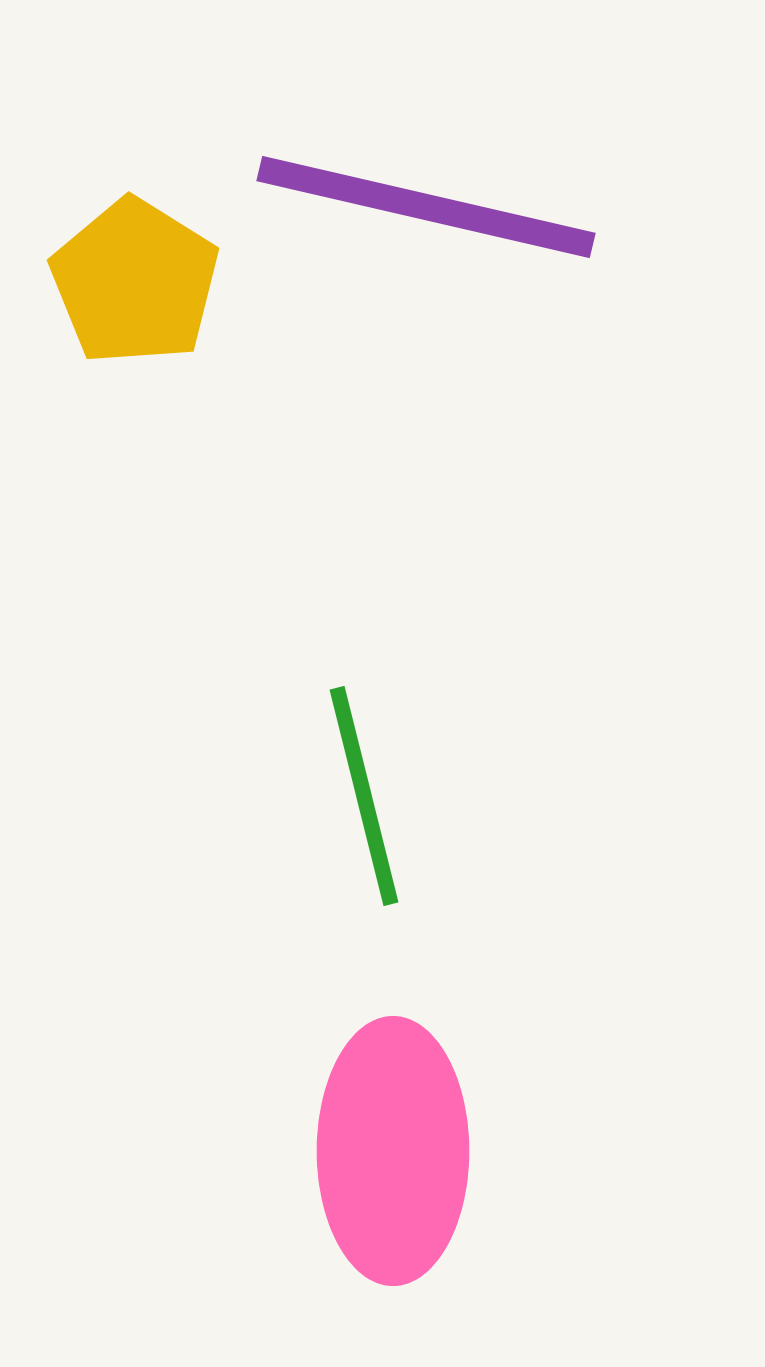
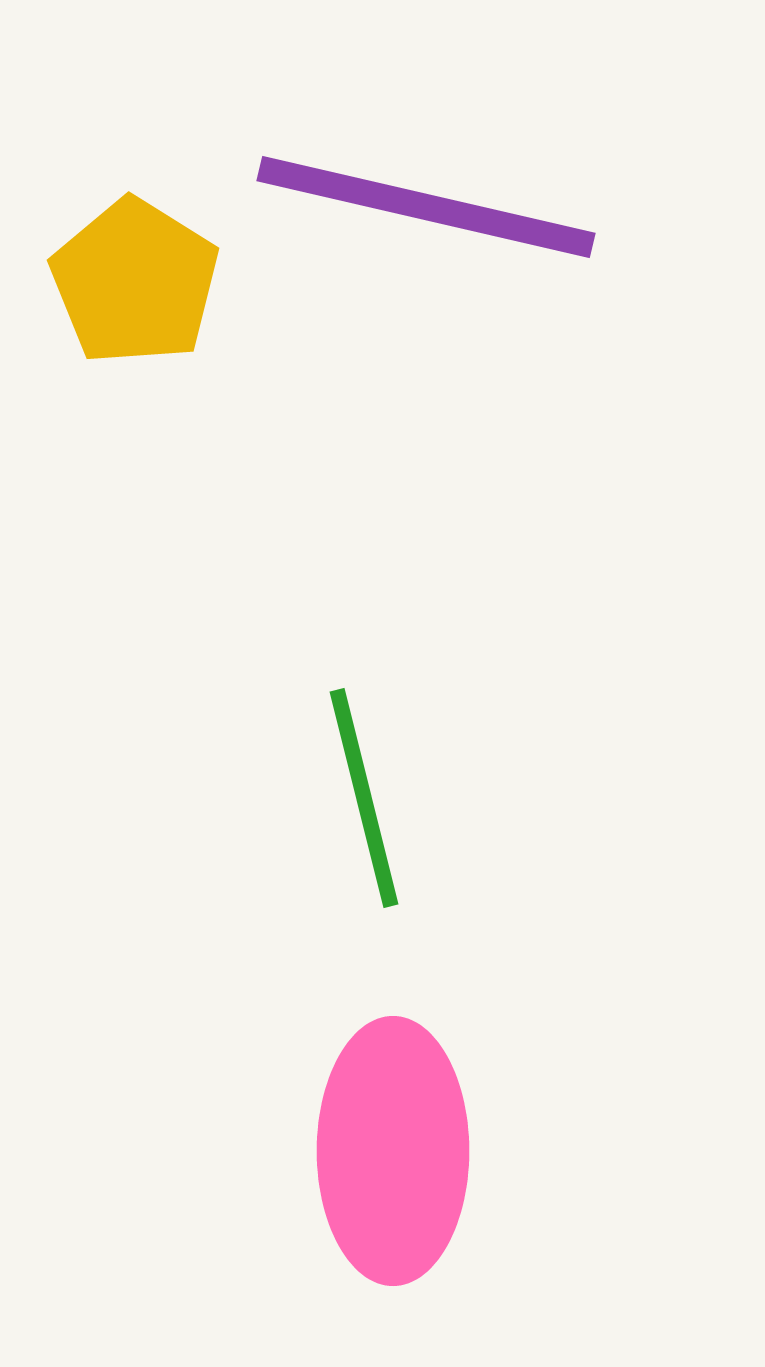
green line: moved 2 px down
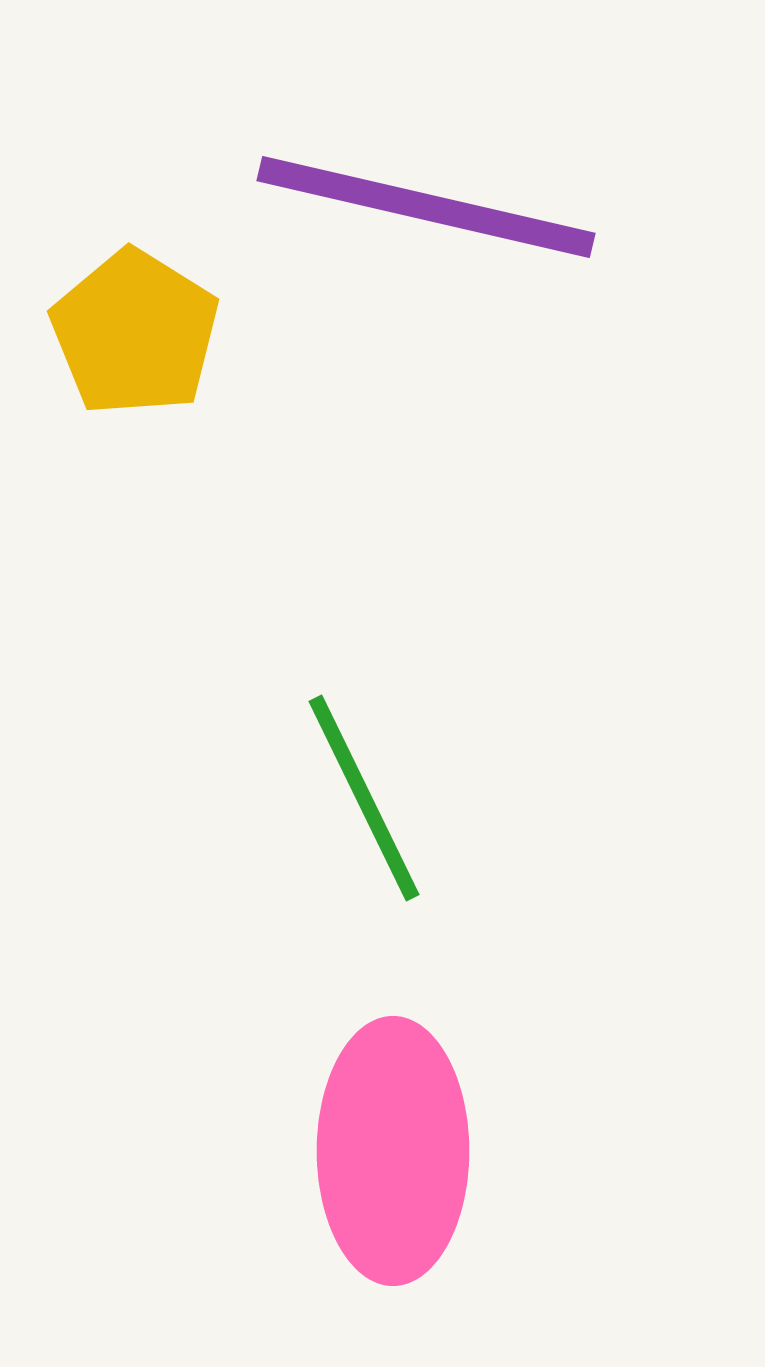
yellow pentagon: moved 51 px down
green line: rotated 12 degrees counterclockwise
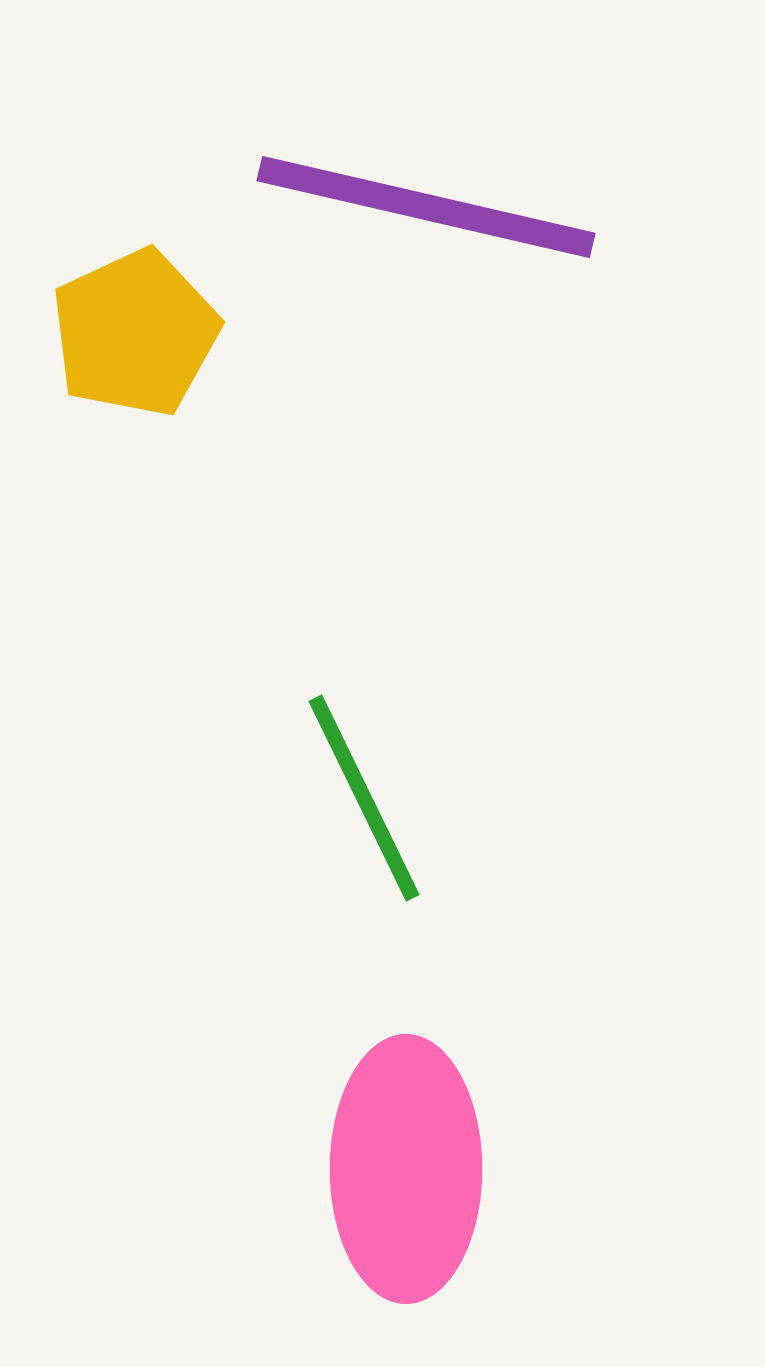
yellow pentagon: rotated 15 degrees clockwise
pink ellipse: moved 13 px right, 18 px down
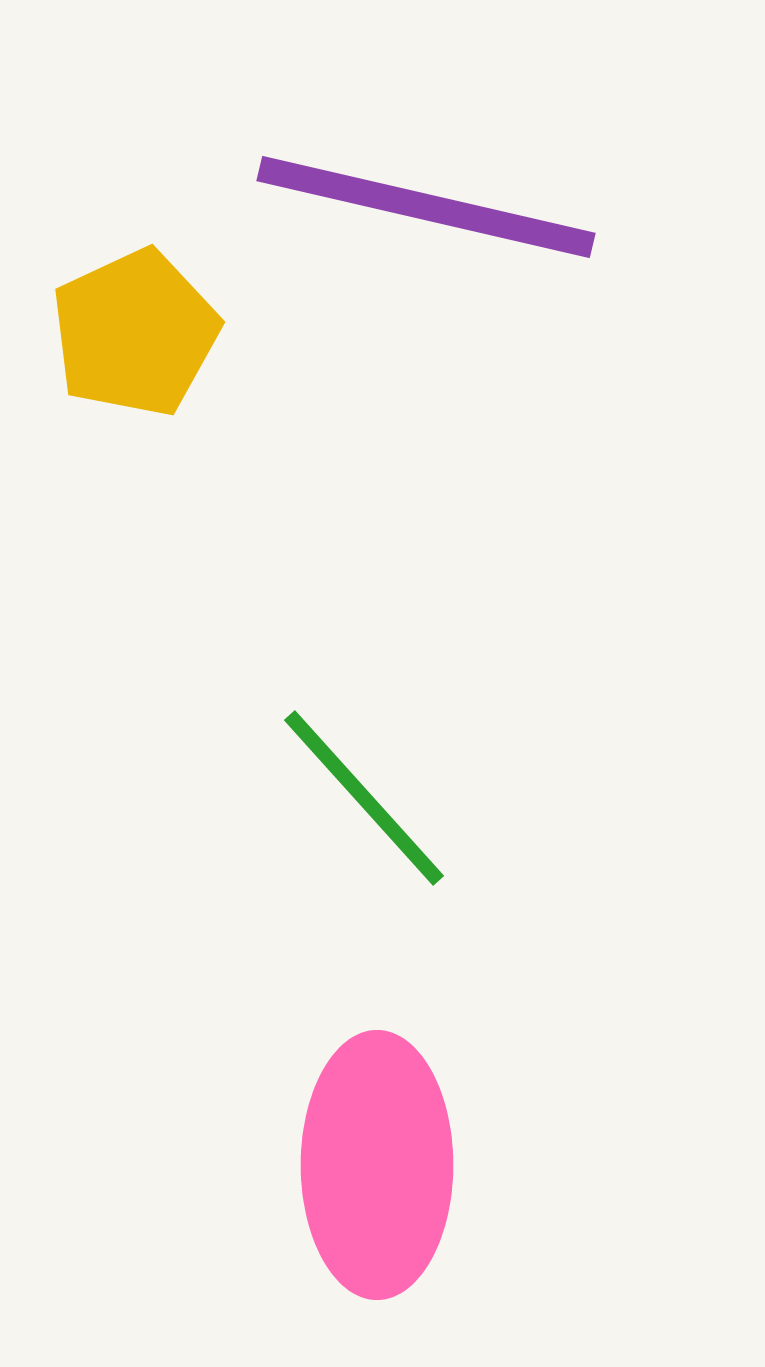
green line: rotated 16 degrees counterclockwise
pink ellipse: moved 29 px left, 4 px up
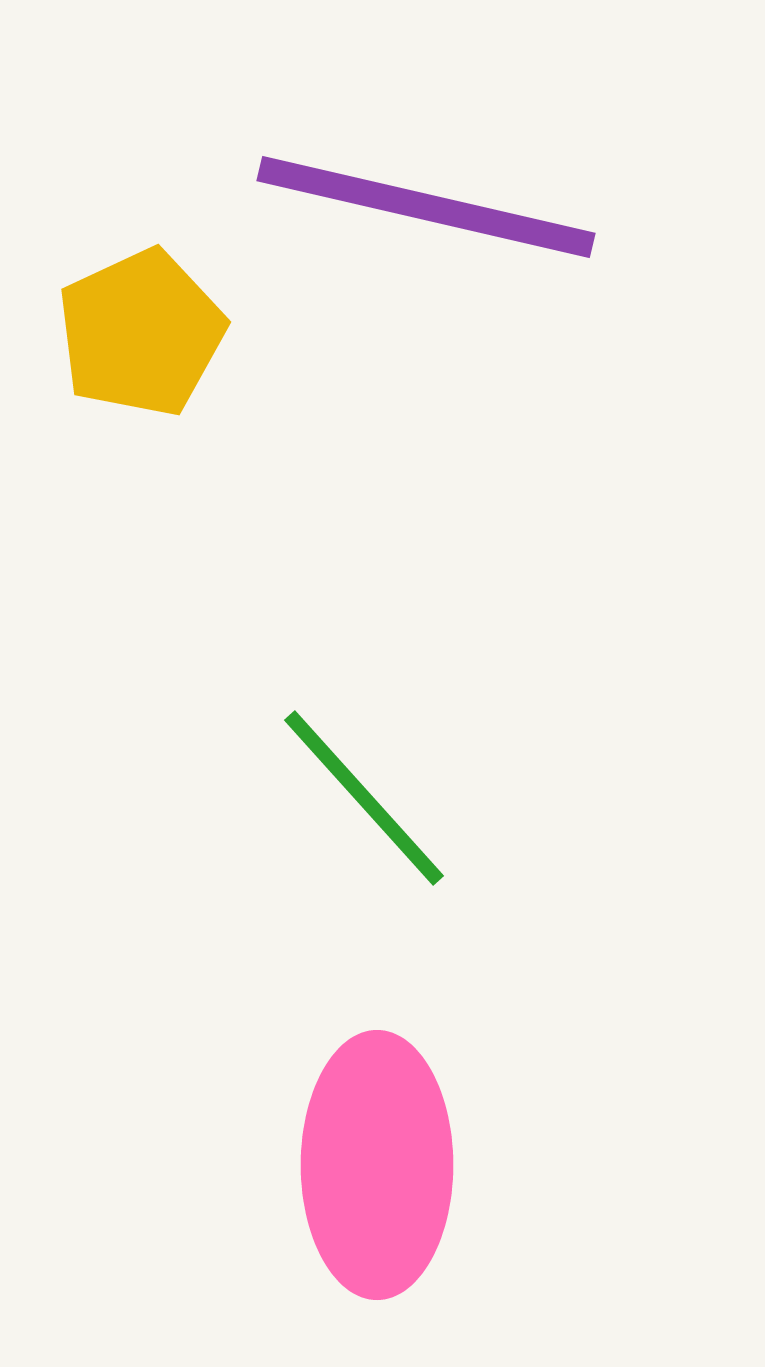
yellow pentagon: moved 6 px right
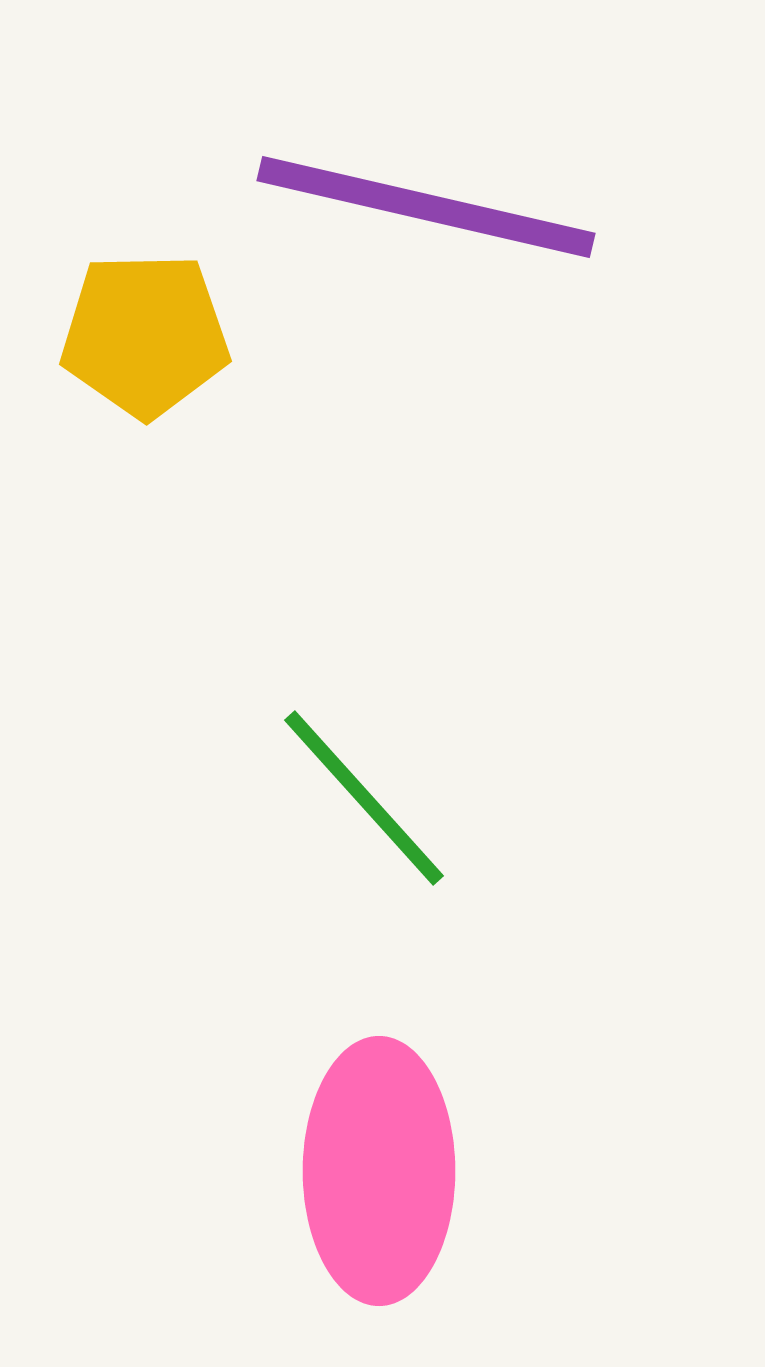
yellow pentagon: moved 4 px right, 2 px down; rotated 24 degrees clockwise
pink ellipse: moved 2 px right, 6 px down
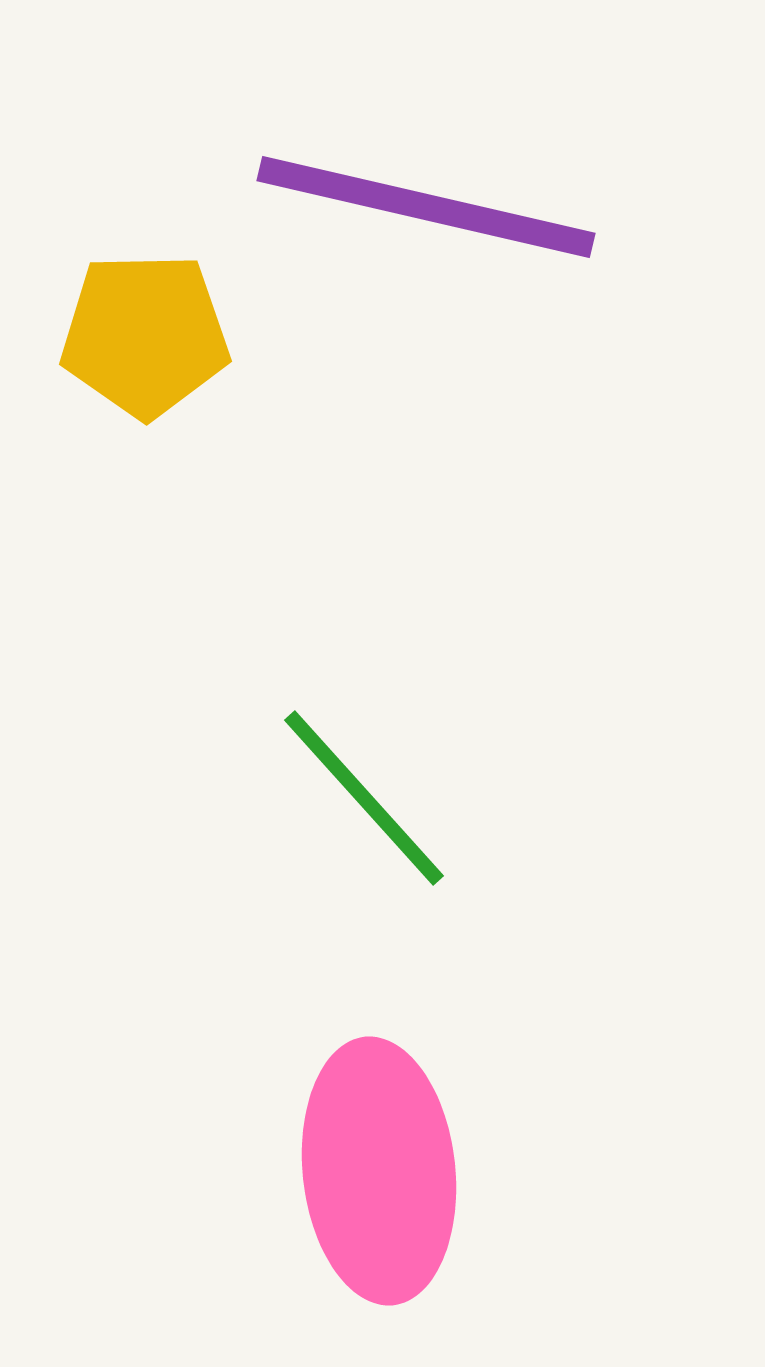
pink ellipse: rotated 6 degrees counterclockwise
